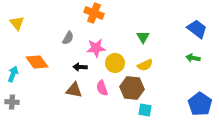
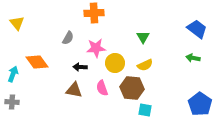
orange cross: rotated 24 degrees counterclockwise
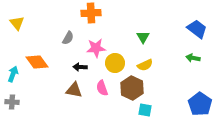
orange cross: moved 3 px left
brown hexagon: rotated 20 degrees clockwise
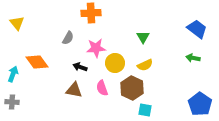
black arrow: rotated 16 degrees clockwise
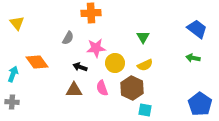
brown triangle: rotated 12 degrees counterclockwise
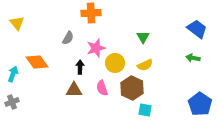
pink star: rotated 12 degrees counterclockwise
black arrow: rotated 72 degrees clockwise
gray cross: rotated 24 degrees counterclockwise
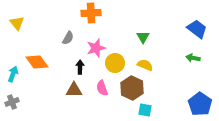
yellow semicircle: rotated 133 degrees counterclockwise
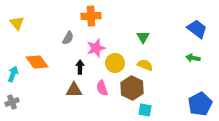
orange cross: moved 3 px down
blue pentagon: rotated 10 degrees clockwise
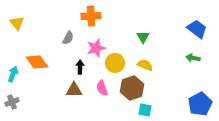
brown hexagon: rotated 15 degrees clockwise
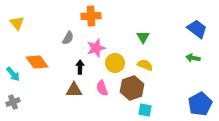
cyan arrow: rotated 119 degrees clockwise
gray cross: moved 1 px right
